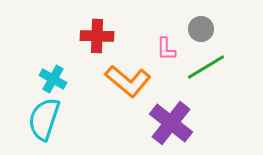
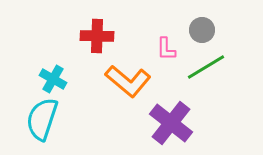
gray circle: moved 1 px right, 1 px down
cyan semicircle: moved 2 px left
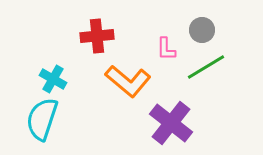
red cross: rotated 8 degrees counterclockwise
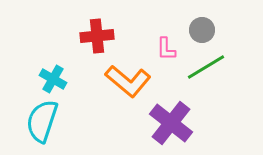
cyan semicircle: moved 2 px down
